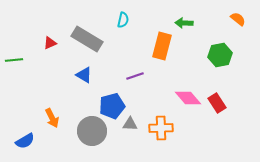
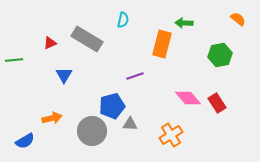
orange rectangle: moved 2 px up
blue triangle: moved 20 px left; rotated 30 degrees clockwise
orange arrow: rotated 78 degrees counterclockwise
orange cross: moved 10 px right, 7 px down; rotated 30 degrees counterclockwise
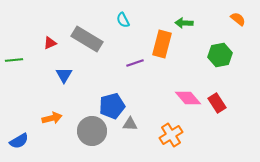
cyan semicircle: rotated 140 degrees clockwise
purple line: moved 13 px up
blue semicircle: moved 6 px left
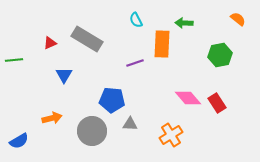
cyan semicircle: moved 13 px right
orange rectangle: rotated 12 degrees counterclockwise
blue pentagon: moved 6 px up; rotated 20 degrees clockwise
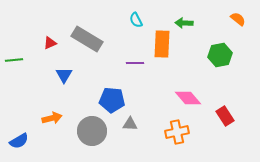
purple line: rotated 18 degrees clockwise
red rectangle: moved 8 px right, 13 px down
orange cross: moved 6 px right, 3 px up; rotated 20 degrees clockwise
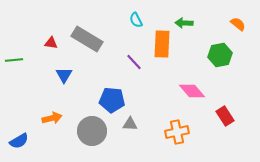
orange semicircle: moved 5 px down
red triangle: moved 1 px right; rotated 32 degrees clockwise
purple line: moved 1 px left, 1 px up; rotated 48 degrees clockwise
pink diamond: moved 4 px right, 7 px up
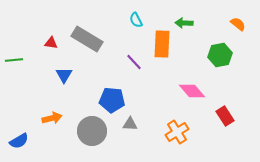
orange cross: rotated 20 degrees counterclockwise
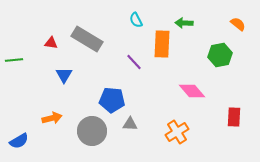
red rectangle: moved 9 px right, 1 px down; rotated 36 degrees clockwise
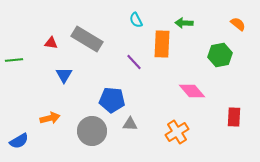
orange arrow: moved 2 px left
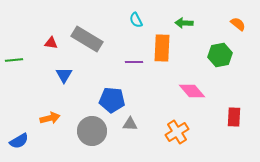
orange rectangle: moved 4 px down
purple line: rotated 48 degrees counterclockwise
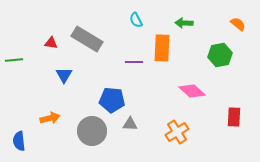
pink diamond: rotated 8 degrees counterclockwise
blue semicircle: rotated 114 degrees clockwise
